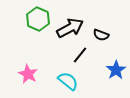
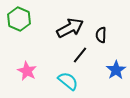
green hexagon: moved 19 px left
black semicircle: rotated 70 degrees clockwise
pink star: moved 1 px left, 3 px up
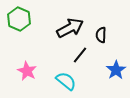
cyan semicircle: moved 2 px left
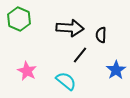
black arrow: rotated 32 degrees clockwise
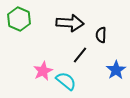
black arrow: moved 5 px up
pink star: moved 16 px right; rotated 18 degrees clockwise
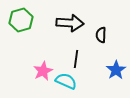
green hexagon: moved 2 px right, 1 px down; rotated 20 degrees clockwise
black line: moved 4 px left, 4 px down; rotated 30 degrees counterclockwise
cyan semicircle: rotated 15 degrees counterclockwise
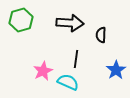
cyan semicircle: moved 2 px right, 1 px down
